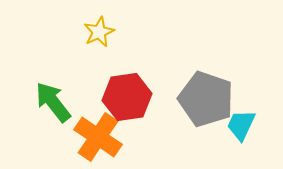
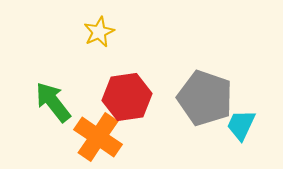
gray pentagon: moved 1 px left, 1 px up
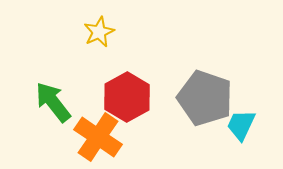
red hexagon: rotated 21 degrees counterclockwise
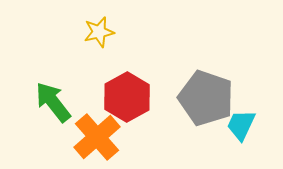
yellow star: rotated 12 degrees clockwise
gray pentagon: moved 1 px right
orange cross: moved 1 px left; rotated 15 degrees clockwise
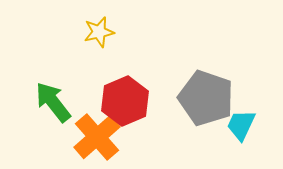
red hexagon: moved 2 px left, 4 px down; rotated 6 degrees clockwise
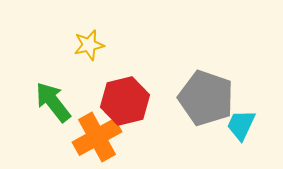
yellow star: moved 10 px left, 13 px down
red hexagon: rotated 9 degrees clockwise
orange cross: rotated 12 degrees clockwise
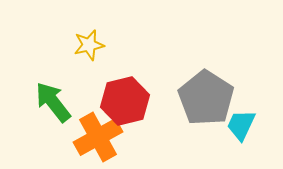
gray pentagon: rotated 14 degrees clockwise
orange cross: moved 1 px right
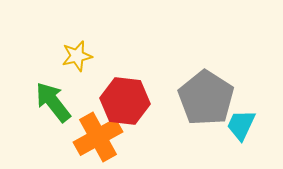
yellow star: moved 12 px left, 11 px down
red hexagon: rotated 21 degrees clockwise
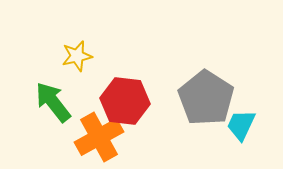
orange cross: moved 1 px right
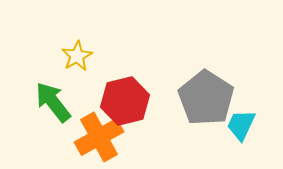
yellow star: rotated 16 degrees counterclockwise
red hexagon: rotated 21 degrees counterclockwise
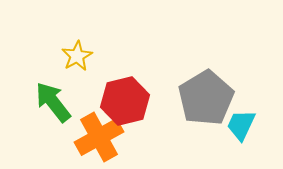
gray pentagon: rotated 8 degrees clockwise
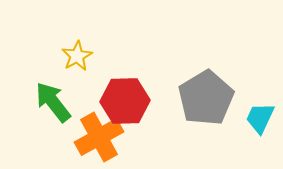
red hexagon: rotated 12 degrees clockwise
cyan trapezoid: moved 19 px right, 7 px up
